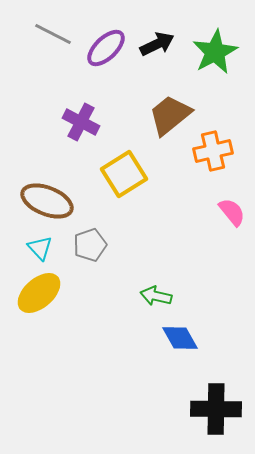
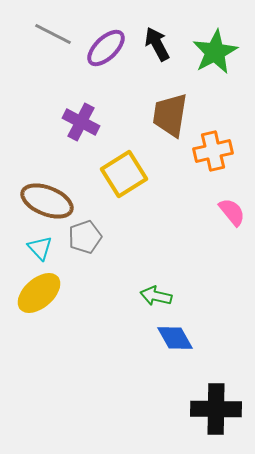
black arrow: rotated 92 degrees counterclockwise
brown trapezoid: rotated 42 degrees counterclockwise
gray pentagon: moved 5 px left, 8 px up
blue diamond: moved 5 px left
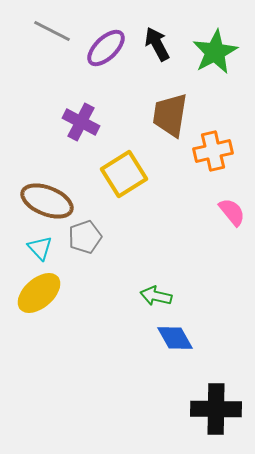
gray line: moved 1 px left, 3 px up
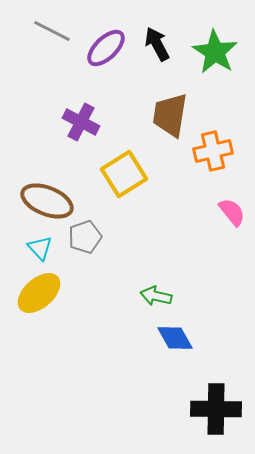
green star: rotated 12 degrees counterclockwise
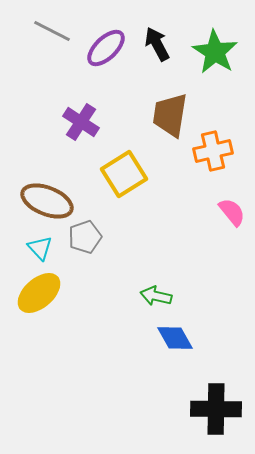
purple cross: rotated 6 degrees clockwise
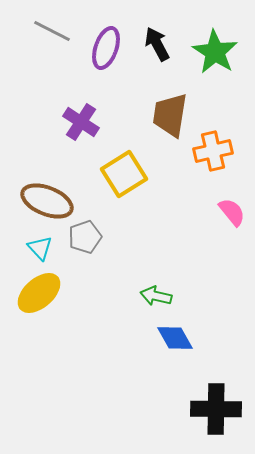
purple ellipse: rotated 27 degrees counterclockwise
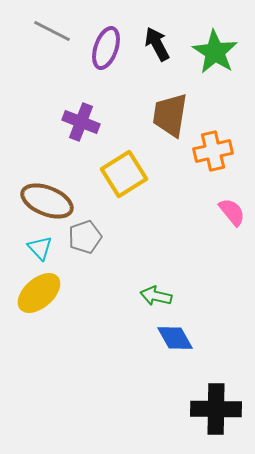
purple cross: rotated 12 degrees counterclockwise
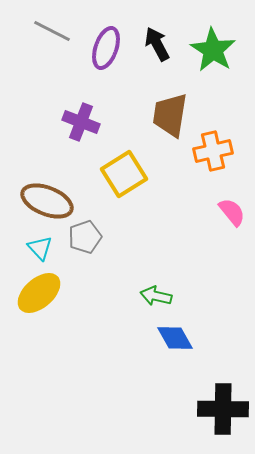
green star: moved 2 px left, 2 px up
black cross: moved 7 px right
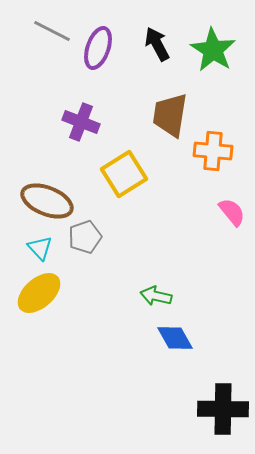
purple ellipse: moved 8 px left
orange cross: rotated 18 degrees clockwise
